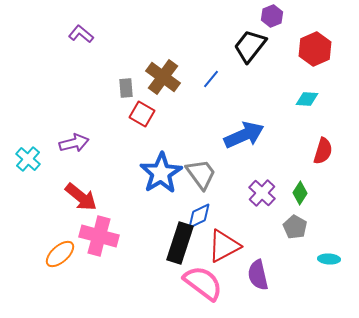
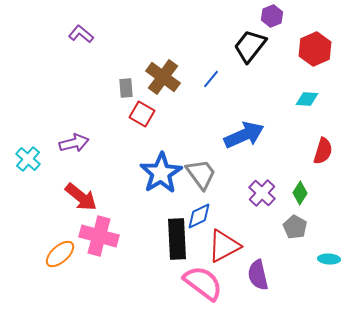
black rectangle: moved 3 px left, 4 px up; rotated 21 degrees counterclockwise
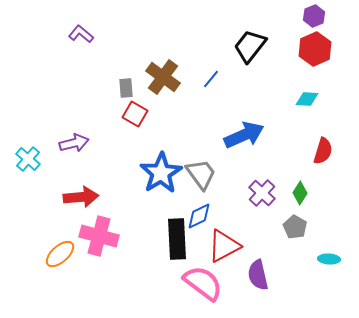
purple hexagon: moved 42 px right
red square: moved 7 px left
red arrow: rotated 44 degrees counterclockwise
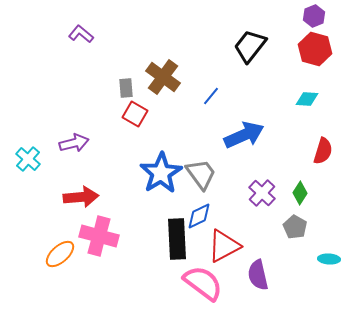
red hexagon: rotated 20 degrees counterclockwise
blue line: moved 17 px down
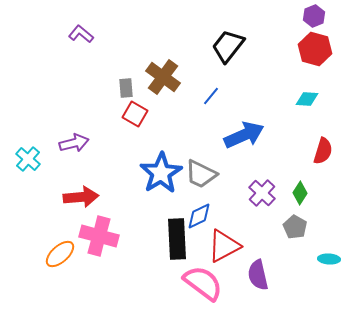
black trapezoid: moved 22 px left
gray trapezoid: rotated 152 degrees clockwise
